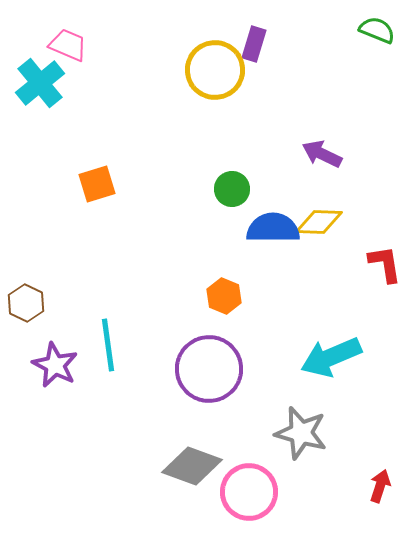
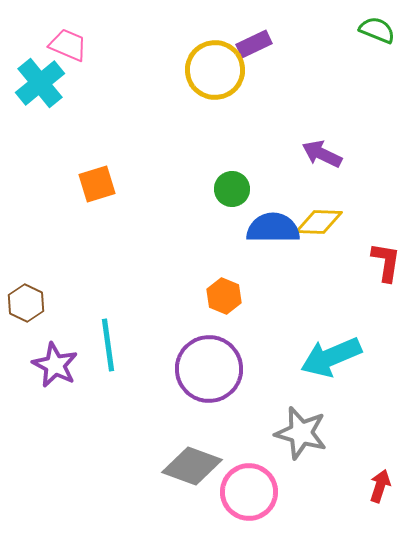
purple rectangle: rotated 48 degrees clockwise
red L-shape: moved 1 px right, 2 px up; rotated 18 degrees clockwise
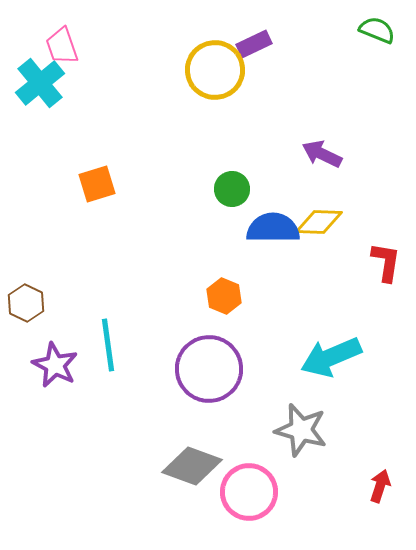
pink trapezoid: moved 6 px left, 1 px down; rotated 132 degrees counterclockwise
gray star: moved 3 px up
